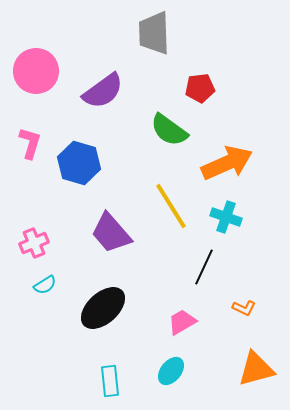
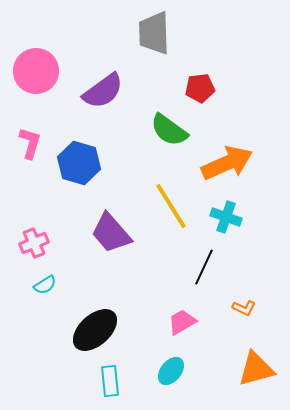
black ellipse: moved 8 px left, 22 px down
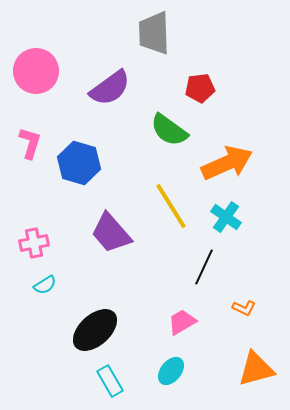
purple semicircle: moved 7 px right, 3 px up
cyan cross: rotated 16 degrees clockwise
pink cross: rotated 12 degrees clockwise
cyan rectangle: rotated 24 degrees counterclockwise
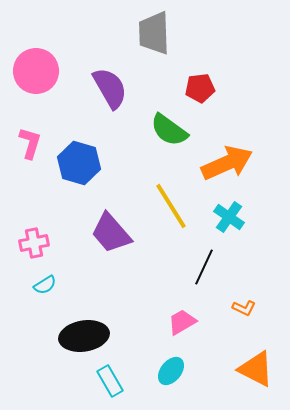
purple semicircle: rotated 84 degrees counterclockwise
cyan cross: moved 3 px right
black ellipse: moved 11 px left, 6 px down; rotated 33 degrees clockwise
orange triangle: rotated 42 degrees clockwise
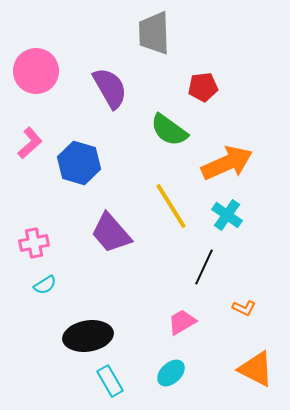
red pentagon: moved 3 px right, 1 px up
pink L-shape: rotated 32 degrees clockwise
cyan cross: moved 2 px left, 2 px up
black ellipse: moved 4 px right
cyan ellipse: moved 2 px down; rotated 8 degrees clockwise
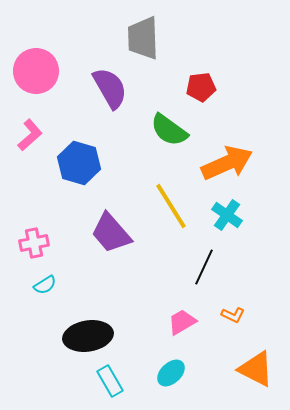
gray trapezoid: moved 11 px left, 5 px down
red pentagon: moved 2 px left
pink L-shape: moved 8 px up
orange L-shape: moved 11 px left, 7 px down
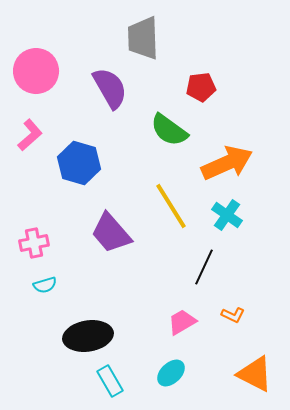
cyan semicircle: rotated 15 degrees clockwise
orange triangle: moved 1 px left, 5 px down
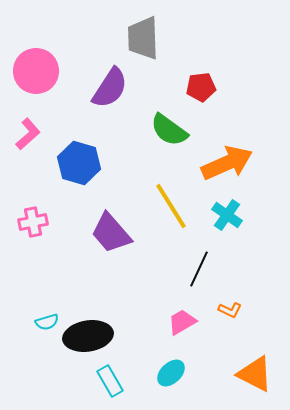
purple semicircle: rotated 63 degrees clockwise
pink L-shape: moved 2 px left, 1 px up
pink cross: moved 1 px left, 21 px up
black line: moved 5 px left, 2 px down
cyan semicircle: moved 2 px right, 37 px down
orange L-shape: moved 3 px left, 5 px up
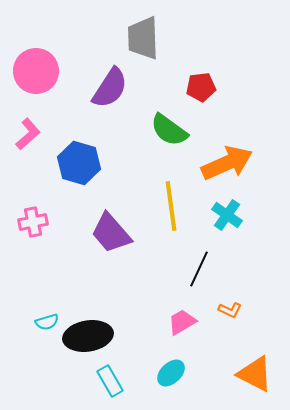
yellow line: rotated 24 degrees clockwise
